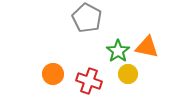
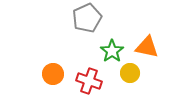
gray pentagon: rotated 20 degrees clockwise
green star: moved 6 px left
yellow circle: moved 2 px right, 1 px up
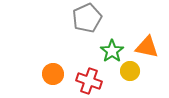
yellow circle: moved 2 px up
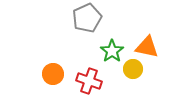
yellow circle: moved 3 px right, 2 px up
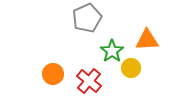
orange triangle: moved 7 px up; rotated 15 degrees counterclockwise
yellow circle: moved 2 px left, 1 px up
red cross: rotated 20 degrees clockwise
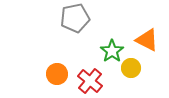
gray pentagon: moved 12 px left; rotated 12 degrees clockwise
orange triangle: rotated 30 degrees clockwise
orange circle: moved 4 px right
red cross: moved 1 px right
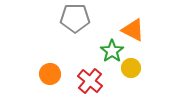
gray pentagon: rotated 12 degrees clockwise
orange triangle: moved 14 px left, 10 px up
orange circle: moved 7 px left
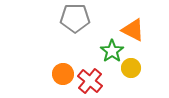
orange circle: moved 13 px right
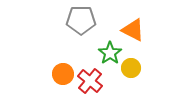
gray pentagon: moved 6 px right, 2 px down
green star: moved 2 px left, 2 px down
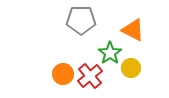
red cross: moved 5 px up; rotated 10 degrees clockwise
